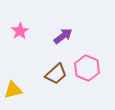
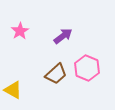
yellow triangle: rotated 42 degrees clockwise
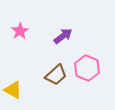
brown trapezoid: moved 1 px down
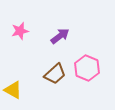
pink star: rotated 18 degrees clockwise
purple arrow: moved 3 px left
brown trapezoid: moved 1 px left, 1 px up
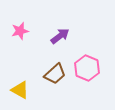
yellow triangle: moved 7 px right
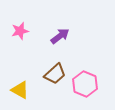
pink hexagon: moved 2 px left, 16 px down
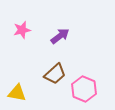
pink star: moved 2 px right, 1 px up
pink hexagon: moved 1 px left, 5 px down
yellow triangle: moved 3 px left, 3 px down; rotated 18 degrees counterclockwise
